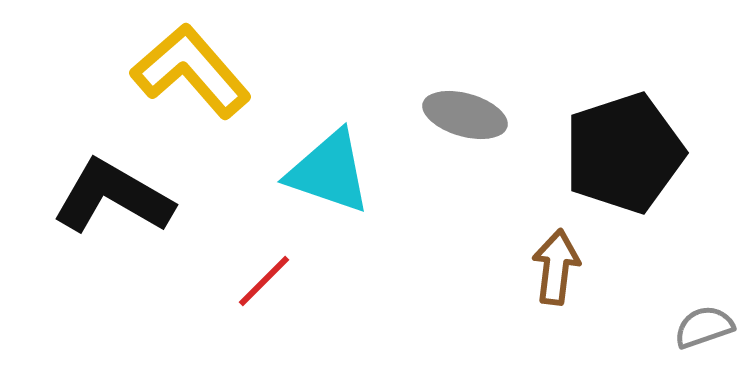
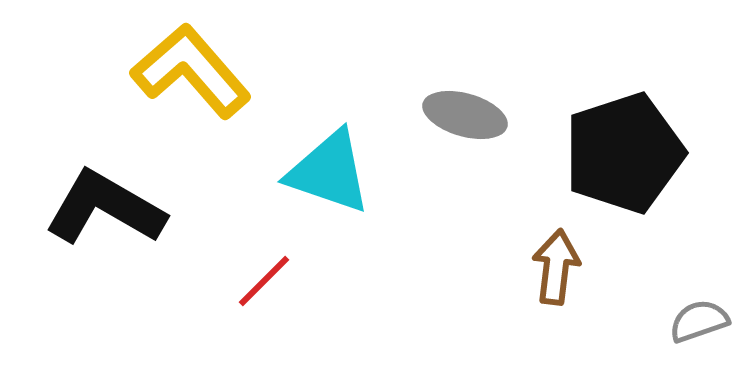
black L-shape: moved 8 px left, 11 px down
gray semicircle: moved 5 px left, 6 px up
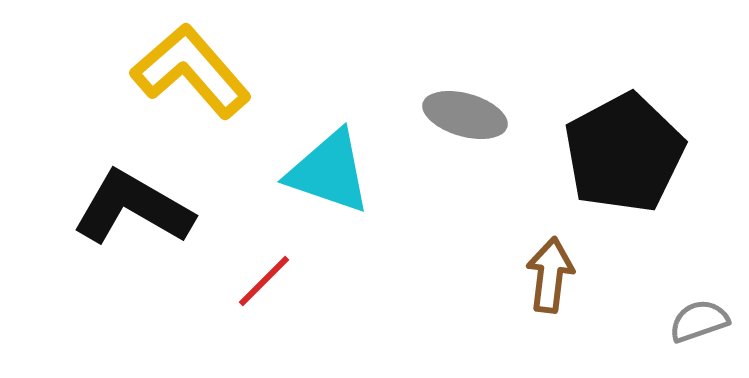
black pentagon: rotated 10 degrees counterclockwise
black L-shape: moved 28 px right
brown arrow: moved 6 px left, 8 px down
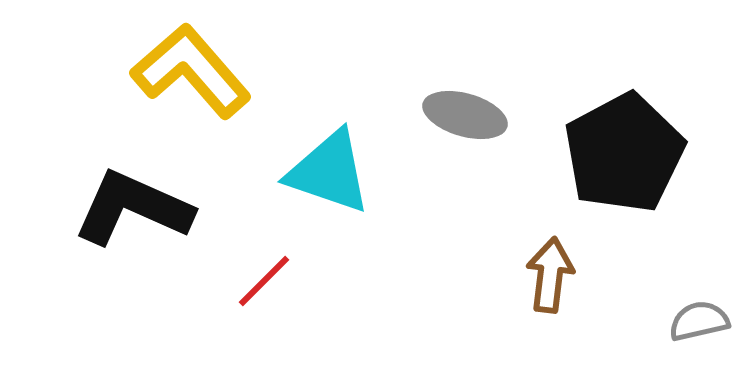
black L-shape: rotated 6 degrees counterclockwise
gray semicircle: rotated 6 degrees clockwise
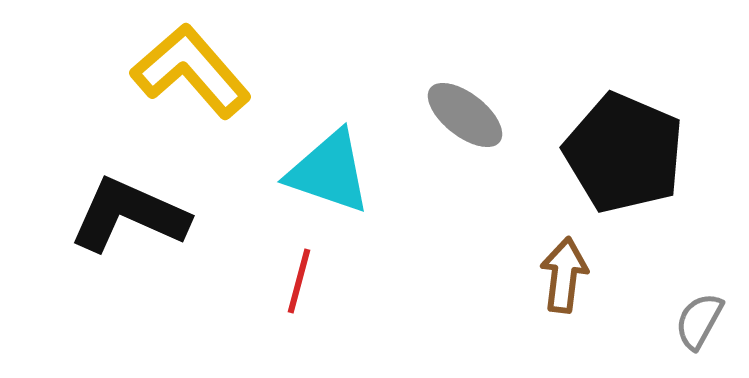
gray ellipse: rotated 22 degrees clockwise
black pentagon: rotated 21 degrees counterclockwise
black L-shape: moved 4 px left, 7 px down
brown arrow: moved 14 px right
red line: moved 35 px right; rotated 30 degrees counterclockwise
gray semicircle: rotated 48 degrees counterclockwise
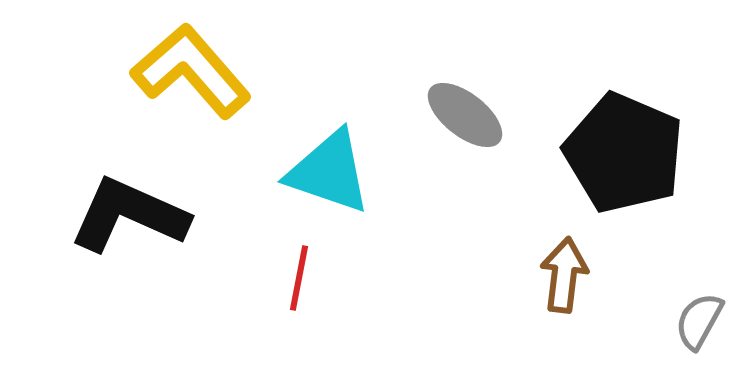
red line: moved 3 px up; rotated 4 degrees counterclockwise
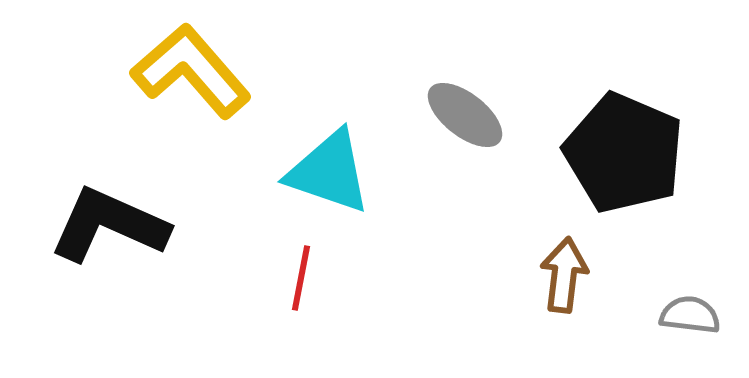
black L-shape: moved 20 px left, 10 px down
red line: moved 2 px right
gray semicircle: moved 9 px left, 6 px up; rotated 68 degrees clockwise
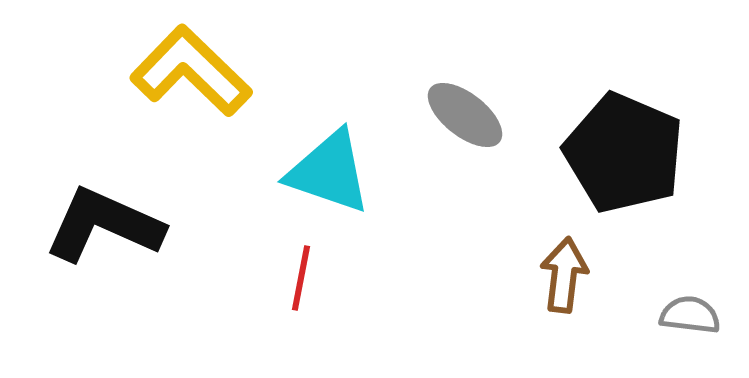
yellow L-shape: rotated 5 degrees counterclockwise
black L-shape: moved 5 px left
